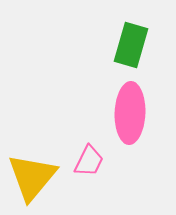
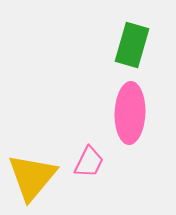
green rectangle: moved 1 px right
pink trapezoid: moved 1 px down
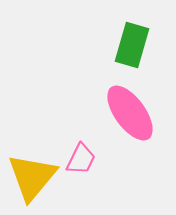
pink ellipse: rotated 38 degrees counterclockwise
pink trapezoid: moved 8 px left, 3 px up
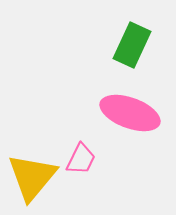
green rectangle: rotated 9 degrees clockwise
pink ellipse: rotated 34 degrees counterclockwise
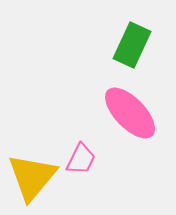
pink ellipse: rotated 26 degrees clockwise
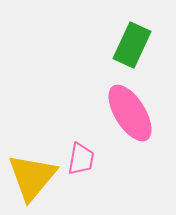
pink ellipse: rotated 12 degrees clockwise
pink trapezoid: rotated 16 degrees counterclockwise
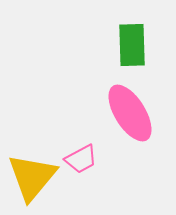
green rectangle: rotated 27 degrees counterclockwise
pink trapezoid: rotated 52 degrees clockwise
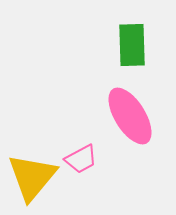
pink ellipse: moved 3 px down
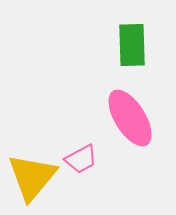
pink ellipse: moved 2 px down
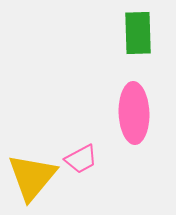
green rectangle: moved 6 px right, 12 px up
pink ellipse: moved 4 px right, 5 px up; rotated 30 degrees clockwise
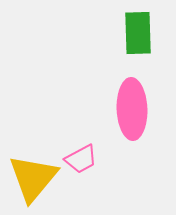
pink ellipse: moved 2 px left, 4 px up
yellow triangle: moved 1 px right, 1 px down
